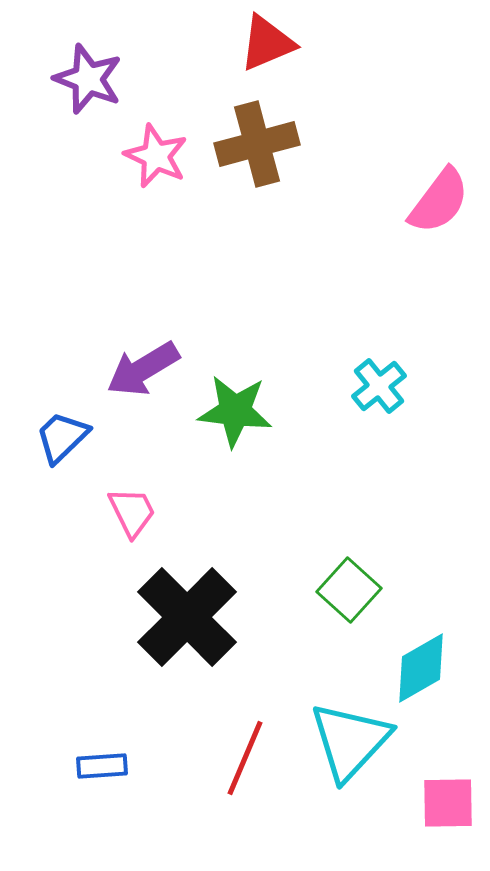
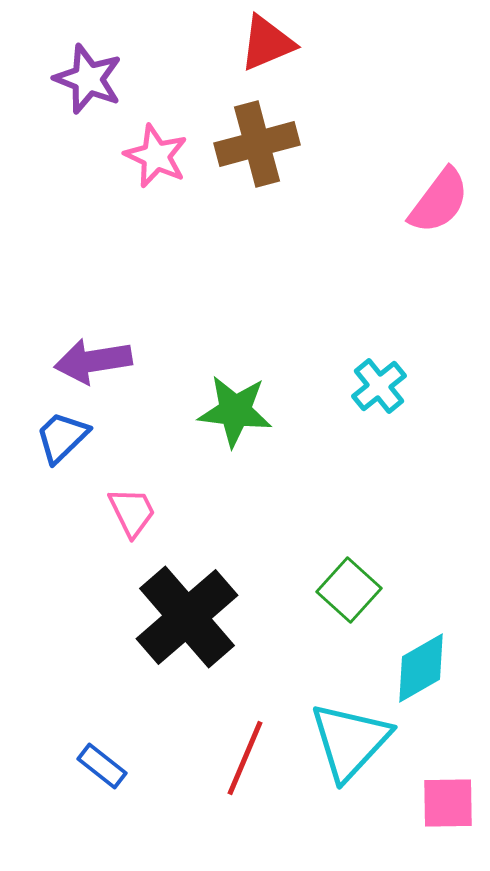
purple arrow: moved 50 px left, 8 px up; rotated 22 degrees clockwise
black cross: rotated 4 degrees clockwise
blue rectangle: rotated 42 degrees clockwise
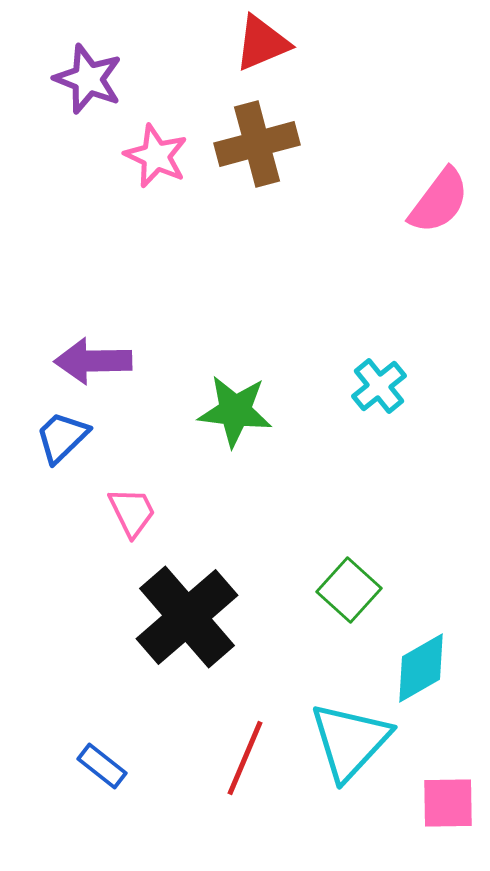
red triangle: moved 5 px left
purple arrow: rotated 8 degrees clockwise
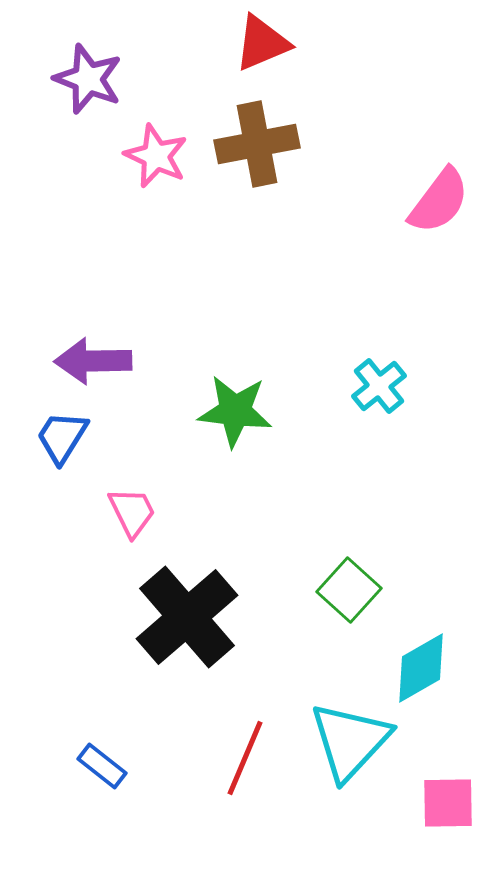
brown cross: rotated 4 degrees clockwise
blue trapezoid: rotated 14 degrees counterclockwise
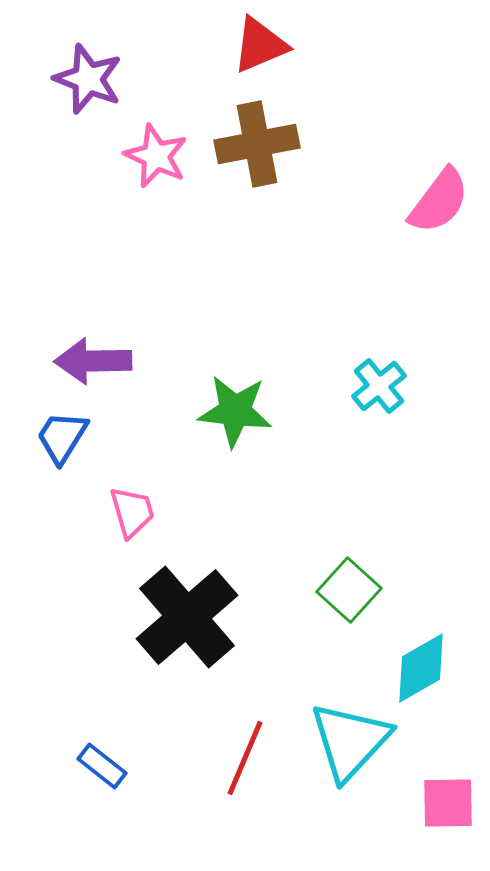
red triangle: moved 2 px left, 2 px down
pink trapezoid: rotated 10 degrees clockwise
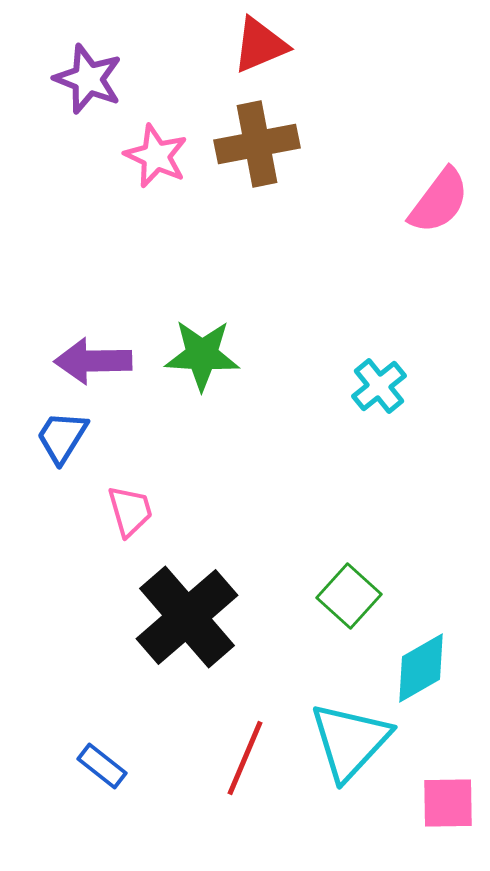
green star: moved 33 px left, 56 px up; rotated 4 degrees counterclockwise
pink trapezoid: moved 2 px left, 1 px up
green square: moved 6 px down
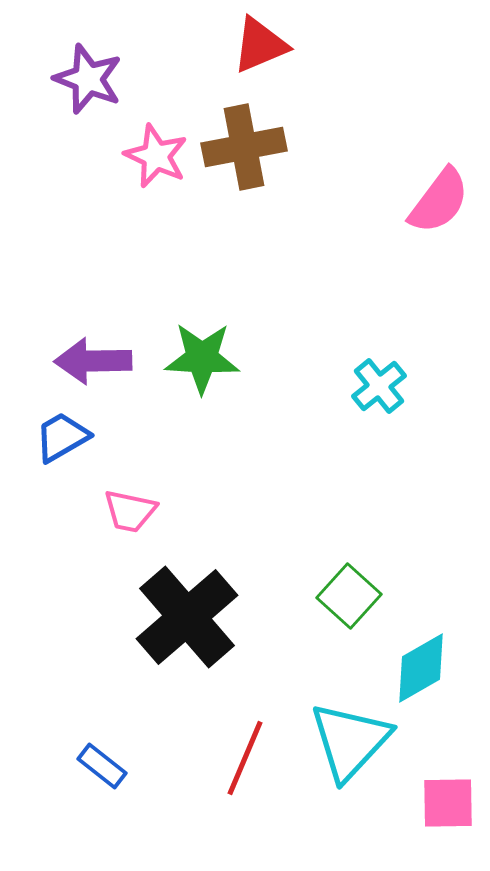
brown cross: moved 13 px left, 3 px down
green star: moved 3 px down
blue trapezoid: rotated 28 degrees clockwise
pink trapezoid: rotated 118 degrees clockwise
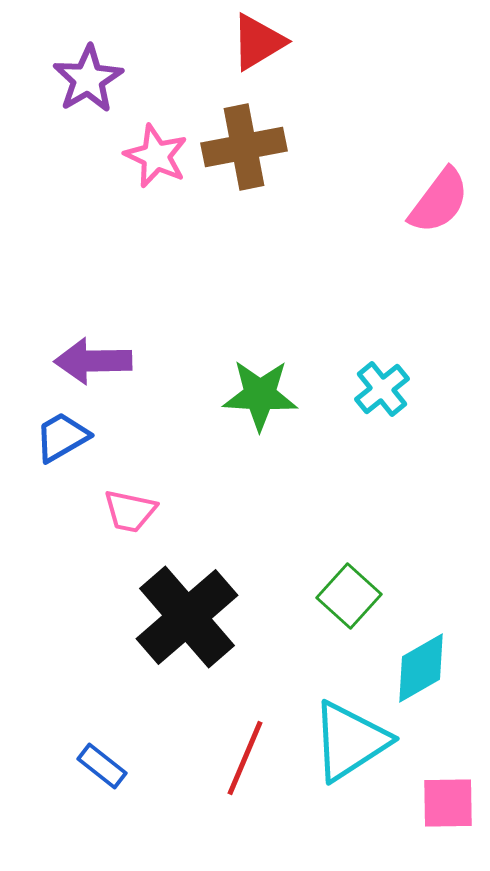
red triangle: moved 2 px left, 3 px up; rotated 8 degrees counterclockwise
purple star: rotated 20 degrees clockwise
green star: moved 58 px right, 37 px down
cyan cross: moved 3 px right, 3 px down
cyan triangle: rotated 14 degrees clockwise
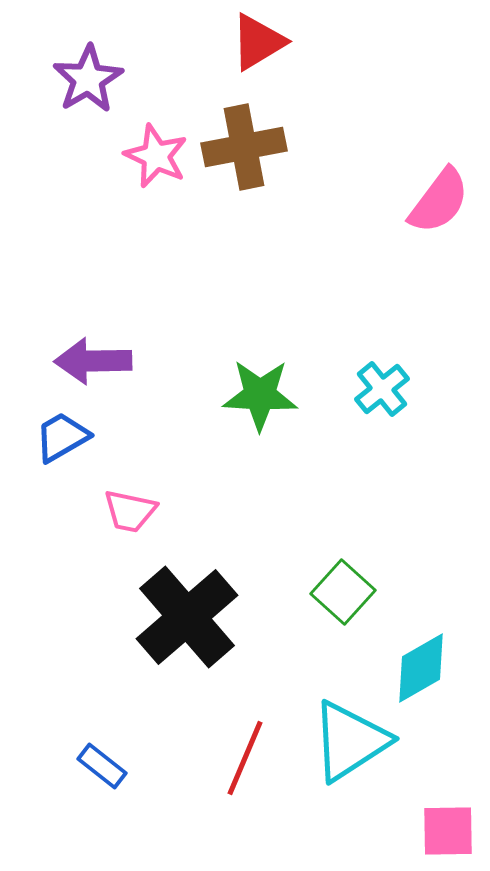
green square: moved 6 px left, 4 px up
pink square: moved 28 px down
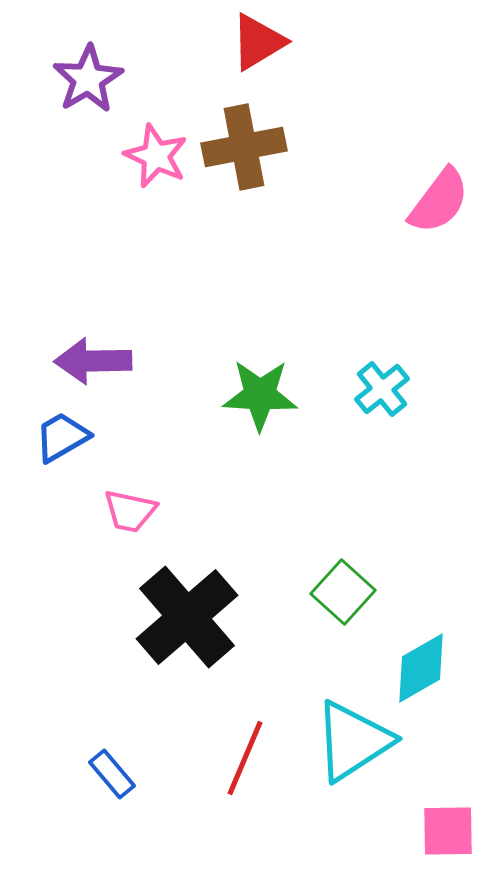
cyan triangle: moved 3 px right
blue rectangle: moved 10 px right, 8 px down; rotated 12 degrees clockwise
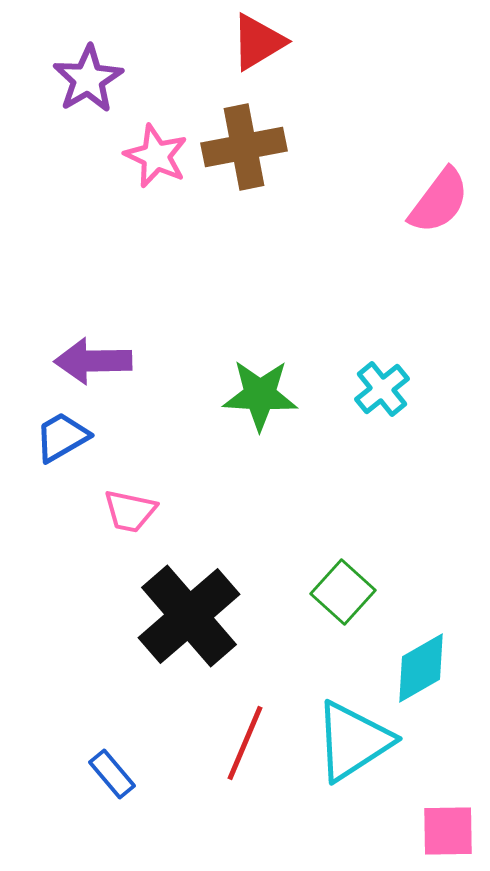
black cross: moved 2 px right, 1 px up
red line: moved 15 px up
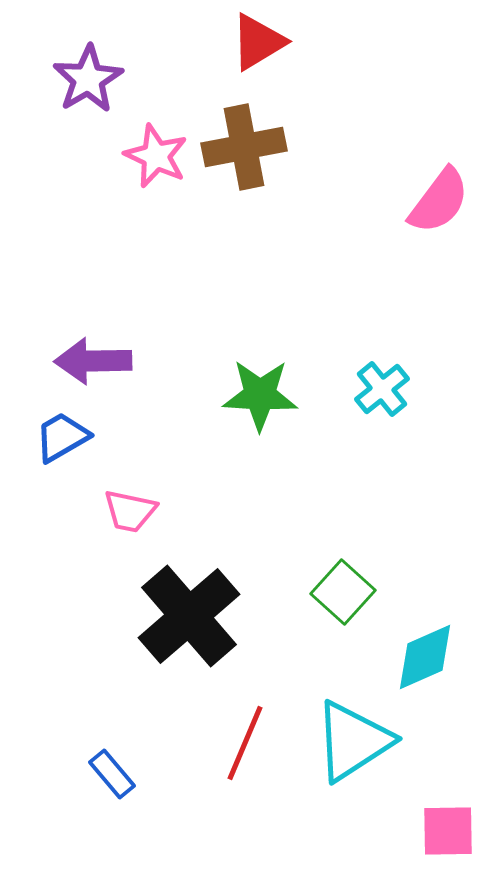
cyan diamond: moved 4 px right, 11 px up; rotated 6 degrees clockwise
